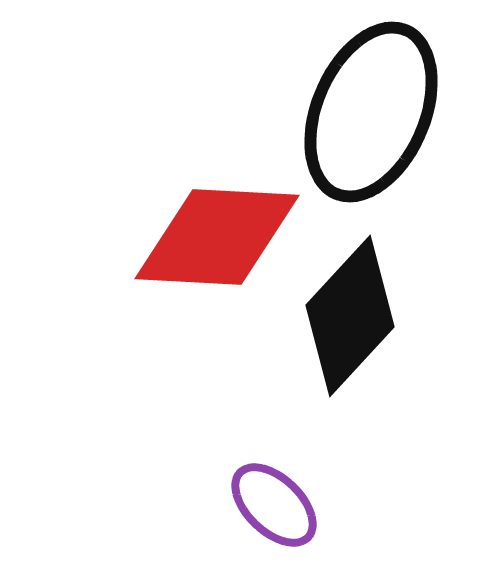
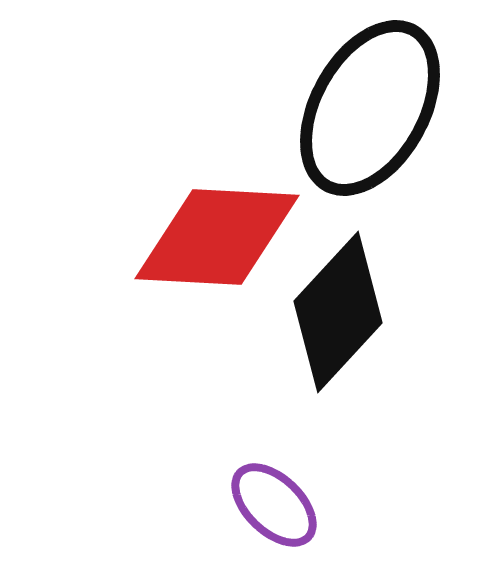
black ellipse: moved 1 px left, 4 px up; rotated 6 degrees clockwise
black diamond: moved 12 px left, 4 px up
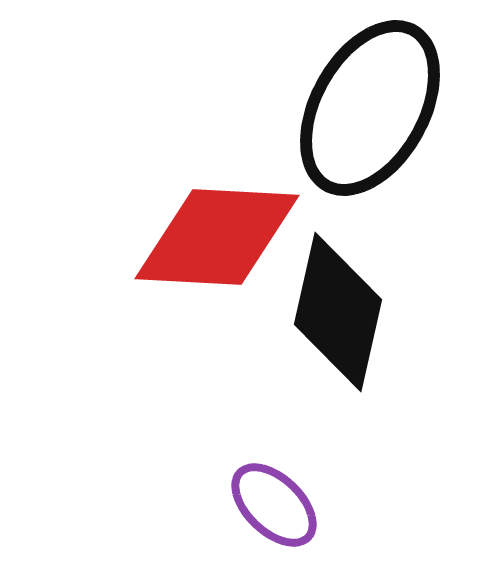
black diamond: rotated 30 degrees counterclockwise
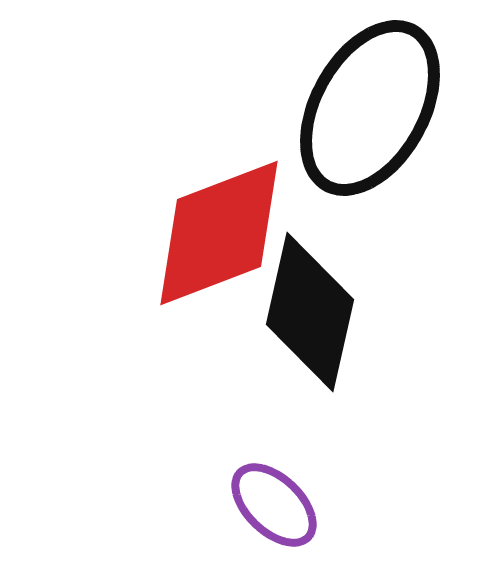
red diamond: moved 2 px right, 4 px up; rotated 24 degrees counterclockwise
black diamond: moved 28 px left
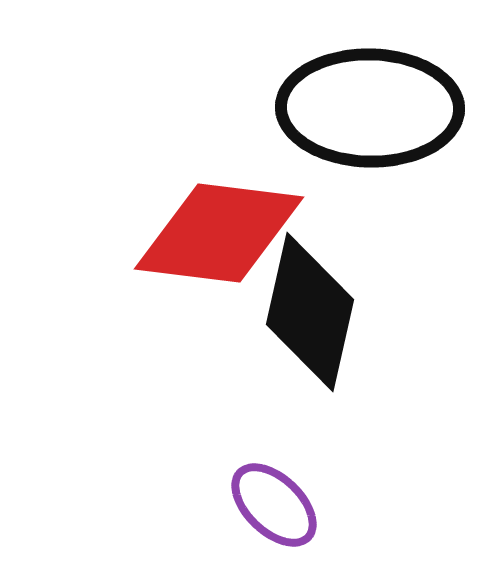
black ellipse: rotated 62 degrees clockwise
red diamond: rotated 28 degrees clockwise
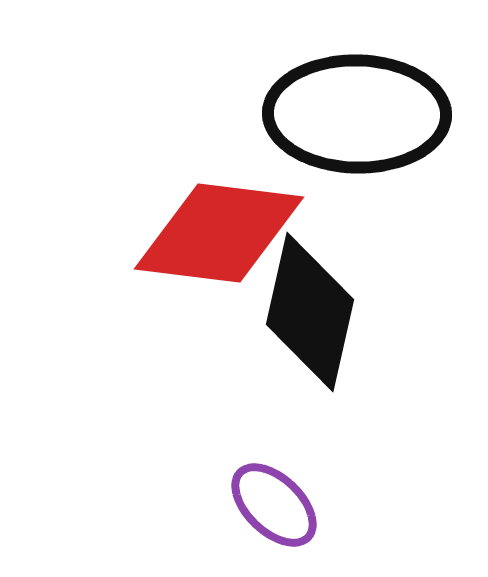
black ellipse: moved 13 px left, 6 px down
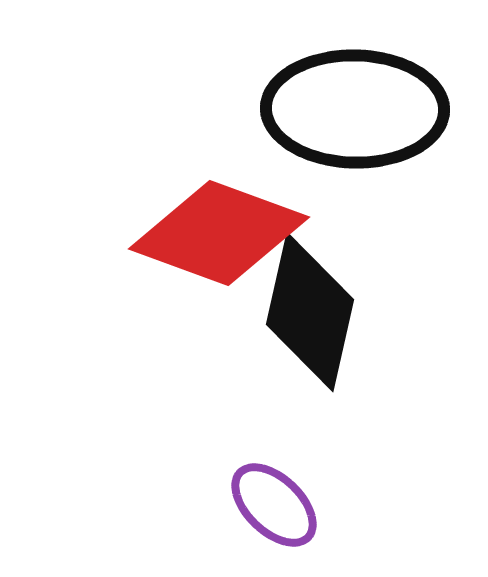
black ellipse: moved 2 px left, 5 px up
red diamond: rotated 13 degrees clockwise
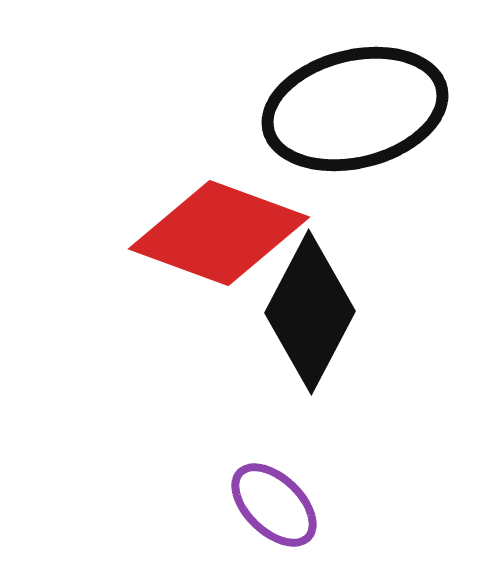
black ellipse: rotated 15 degrees counterclockwise
black diamond: rotated 15 degrees clockwise
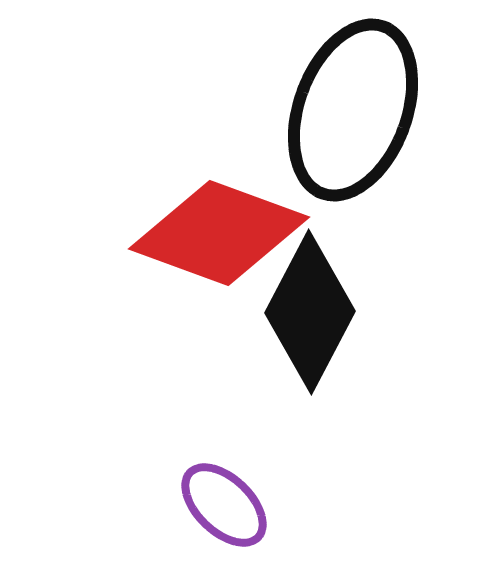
black ellipse: moved 2 px left, 1 px down; rotated 56 degrees counterclockwise
purple ellipse: moved 50 px left
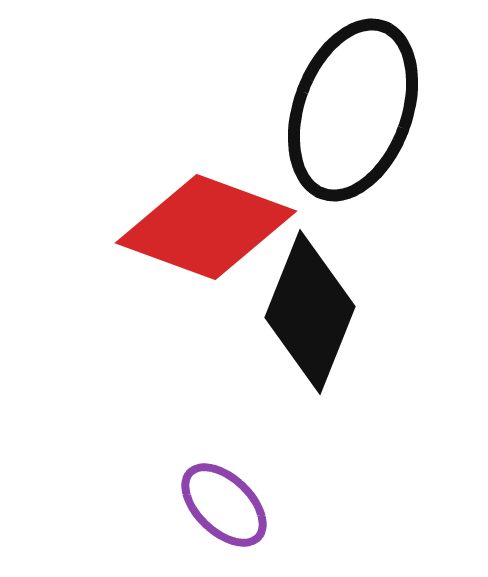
red diamond: moved 13 px left, 6 px up
black diamond: rotated 6 degrees counterclockwise
